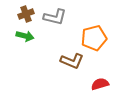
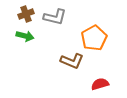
orange pentagon: rotated 15 degrees counterclockwise
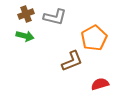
brown L-shape: rotated 45 degrees counterclockwise
